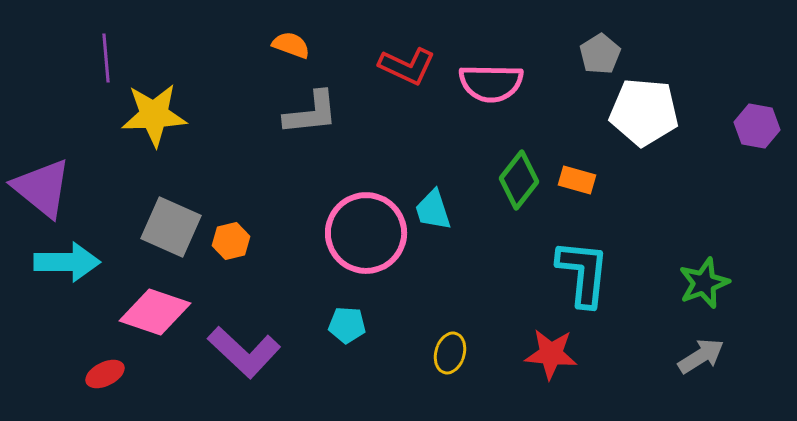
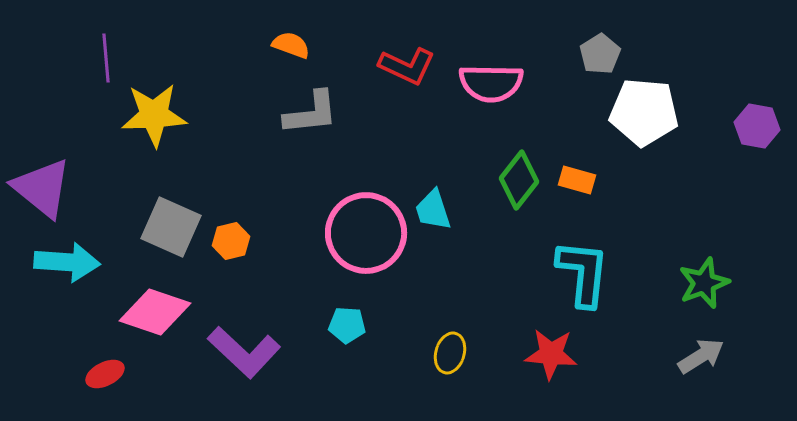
cyan arrow: rotated 4 degrees clockwise
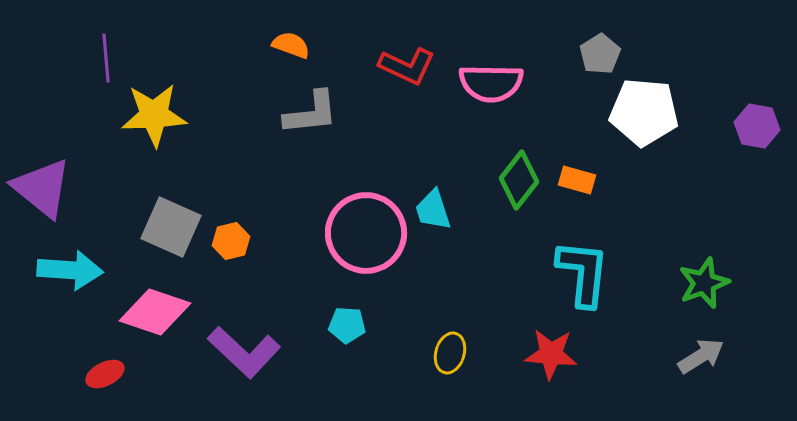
cyan arrow: moved 3 px right, 8 px down
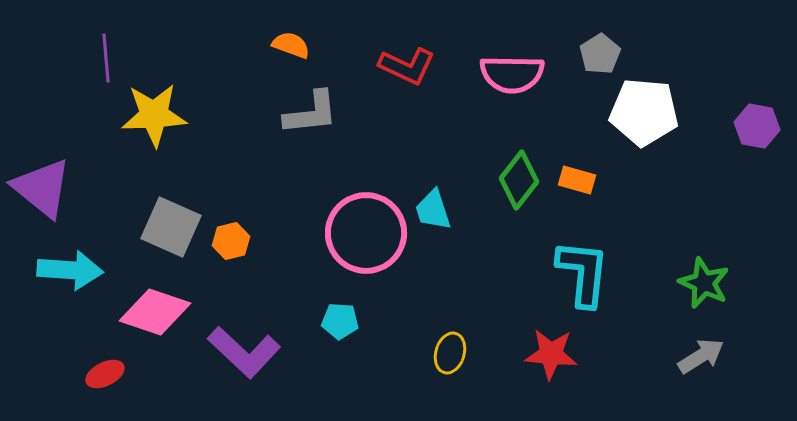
pink semicircle: moved 21 px right, 9 px up
green star: rotated 27 degrees counterclockwise
cyan pentagon: moved 7 px left, 4 px up
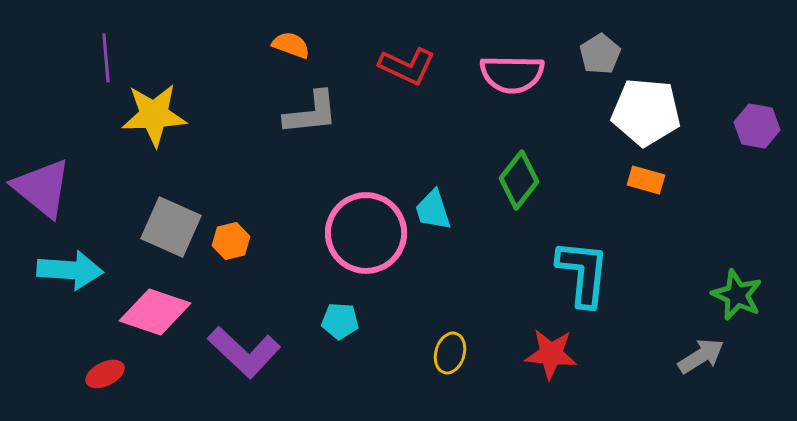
white pentagon: moved 2 px right
orange rectangle: moved 69 px right
green star: moved 33 px right, 12 px down
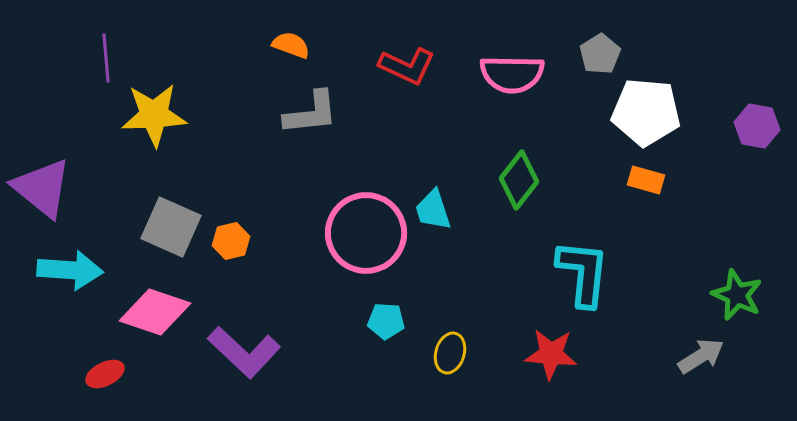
cyan pentagon: moved 46 px right
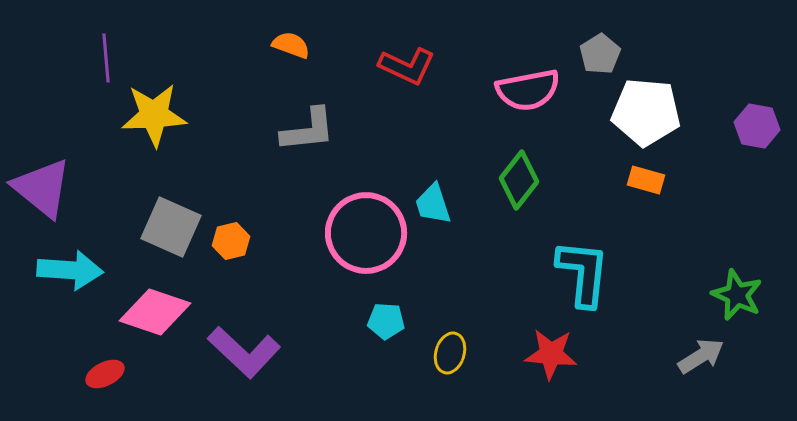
pink semicircle: moved 16 px right, 16 px down; rotated 12 degrees counterclockwise
gray L-shape: moved 3 px left, 17 px down
cyan trapezoid: moved 6 px up
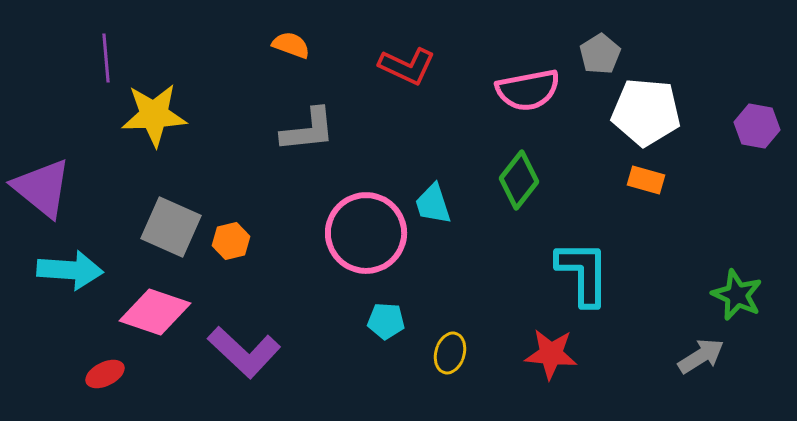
cyan L-shape: rotated 6 degrees counterclockwise
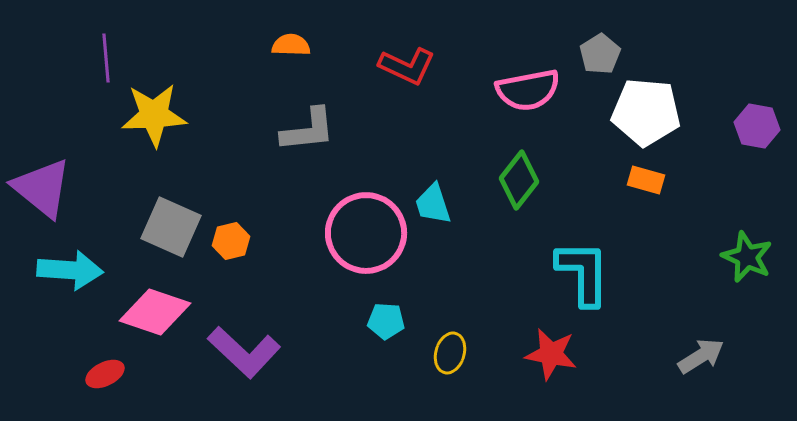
orange semicircle: rotated 18 degrees counterclockwise
green star: moved 10 px right, 38 px up
red star: rotated 6 degrees clockwise
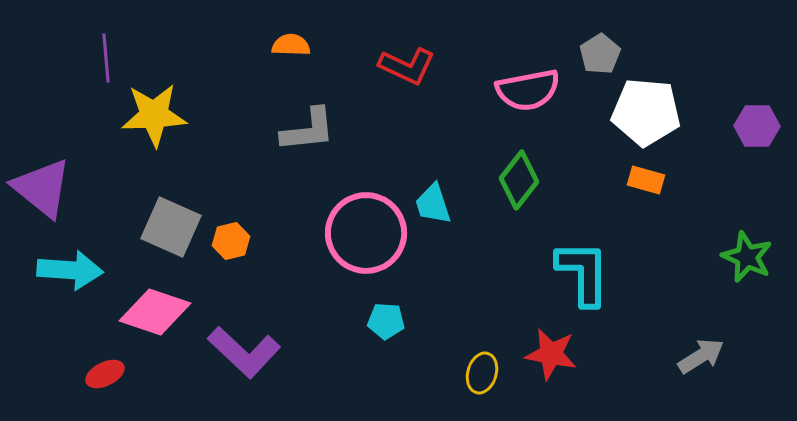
purple hexagon: rotated 9 degrees counterclockwise
yellow ellipse: moved 32 px right, 20 px down
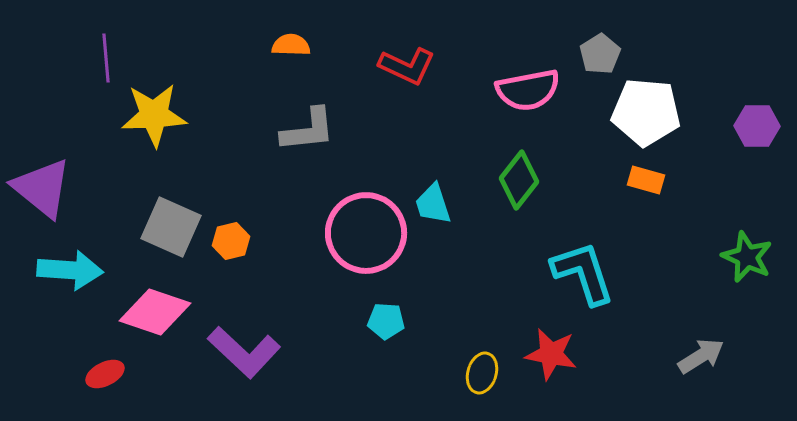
cyan L-shape: rotated 18 degrees counterclockwise
